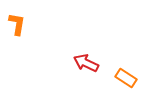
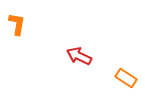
red arrow: moved 7 px left, 7 px up
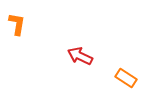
red arrow: moved 1 px right
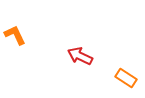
orange L-shape: moved 2 px left, 11 px down; rotated 35 degrees counterclockwise
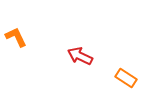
orange L-shape: moved 1 px right, 2 px down
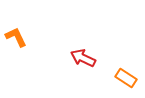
red arrow: moved 3 px right, 2 px down
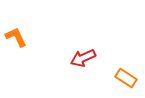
red arrow: rotated 50 degrees counterclockwise
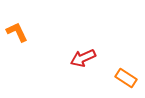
orange L-shape: moved 1 px right, 5 px up
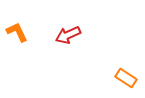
red arrow: moved 15 px left, 23 px up
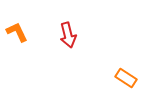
red arrow: rotated 80 degrees counterclockwise
